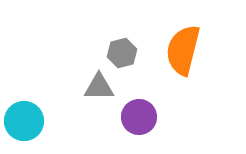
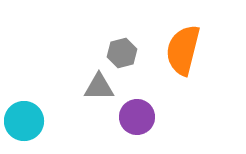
purple circle: moved 2 px left
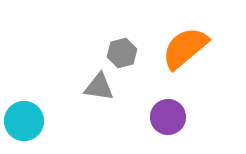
orange semicircle: moved 2 px right, 2 px up; rotated 36 degrees clockwise
gray triangle: rotated 8 degrees clockwise
purple circle: moved 31 px right
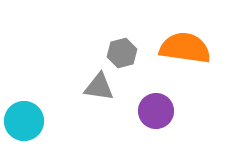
orange semicircle: rotated 48 degrees clockwise
purple circle: moved 12 px left, 6 px up
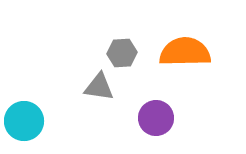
orange semicircle: moved 4 px down; rotated 9 degrees counterclockwise
gray hexagon: rotated 12 degrees clockwise
purple circle: moved 7 px down
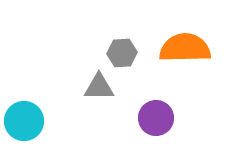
orange semicircle: moved 4 px up
gray triangle: rotated 8 degrees counterclockwise
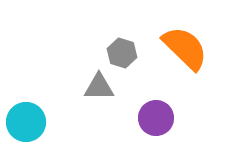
orange semicircle: rotated 45 degrees clockwise
gray hexagon: rotated 20 degrees clockwise
cyan circle: moved 2 px right, 1 px down
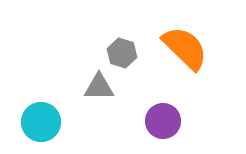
purple circle: moved 7 px right, 3 px down
cyan circle: moved 15 px right
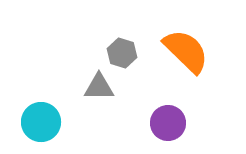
orange semicircle: moved 1 px right, 3 px down
purple circle: moved 5 px right, 2 px down
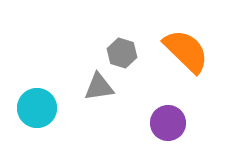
gray triangle: rotated 8 degrees counterclockwise
cyan circle: moved 4 px left, 14 px up
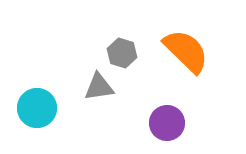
purple circle: moved 1 px left
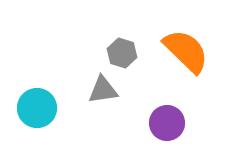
gray triangle: moved 4 px right, 3 px down
